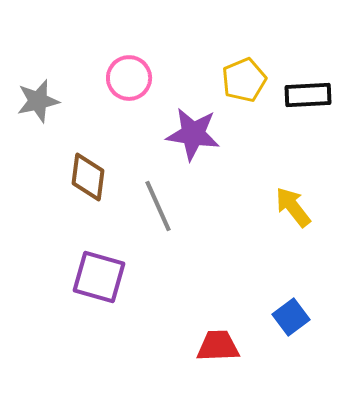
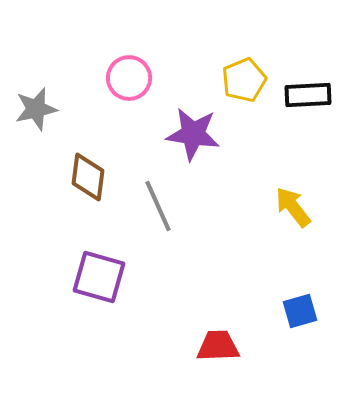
gray star: moved 2 px left, 8 px down
blue square: moved 9 px right, 6 px up; rotated 21 degrees clockwise
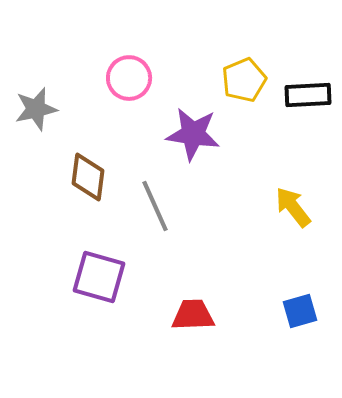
gray line: moved 3 px left
red trapezoid: moved 25 px left, 31 px up
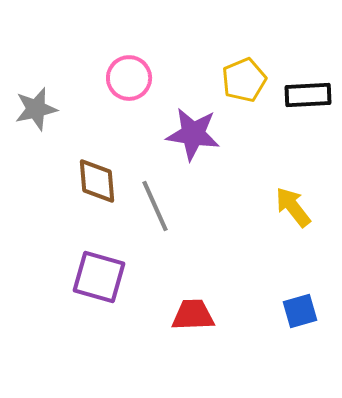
brown diamond: moved 9 px right, 4 px down; rotated 12 degrees counterclockwise
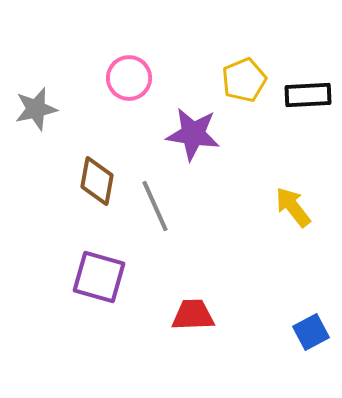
brown diamond: rotated 15 degrees clockwise
blue square: moved 11 px right, 21 px down; rotated 12 degrees counterclockwise
